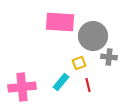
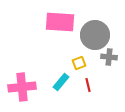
gray circle: moved 2 px right, 1 px up
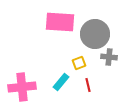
gray circle: moved 1 px up
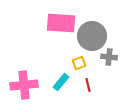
pink rectangle: moved 1 px right, 1 px down
gray circle: moved 3 px left, 2 px down
pink cross: moved 2 px right, 2 px up
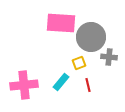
gray circle: moved 1 px left, 1 px down
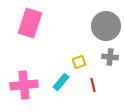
pink rectangle: moved 31 px left; rotated 76 degrees counterclockwise
gray circle: moved 15 px right, 11 px up
gray cross: moved 1 px right
yellow square: moved 1 px up
red line: moved 5 px right
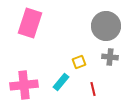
red line: moved 4 px down
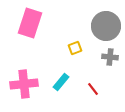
yellow square: moved 4 px left, 14 px up
pink cross: moved 1 px up
red line: rotated 24 degrees counterclockwise
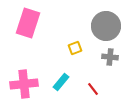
pink rectangle: moved 2 px left
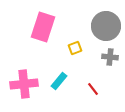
pink rectangle: moved 15 px right, 4 px down
cyan rectangle: moved 2 px left, 1 px up
